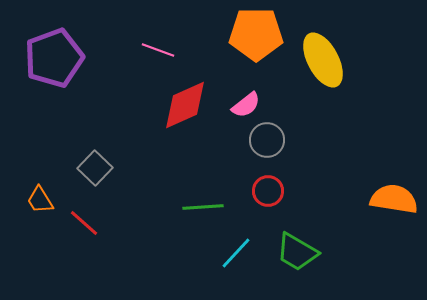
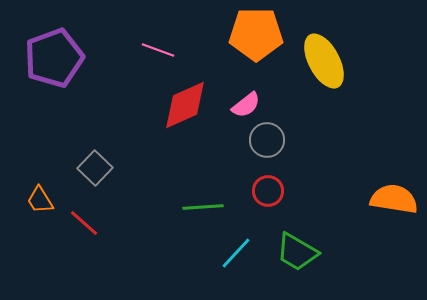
yellow ellipse: moved 1 px right, 1 px down
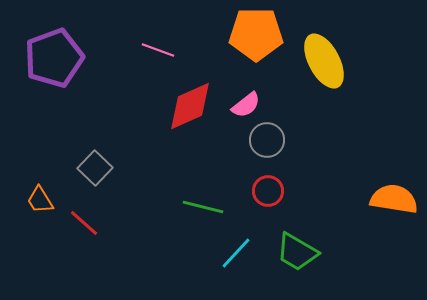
red diamond: moved 5 px right, 1 px down
green line: rotated 18 degrees clockwise
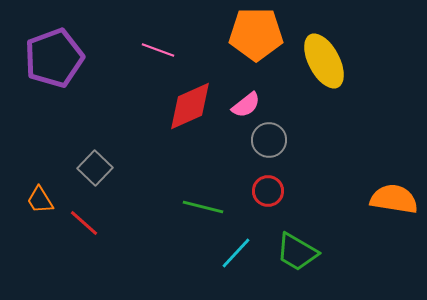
gray circle: moved 2 px right
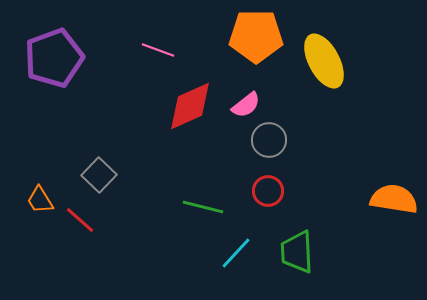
orange pentagon: moved 2 px down
gray square: moved 4 px right, 7 px down
red line: moved 4 px left, 3 px up
green trapezoid: rotated 57 degrees clockwise
